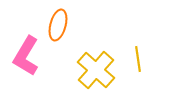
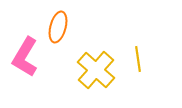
orange ellipse: moved 2 px down
pink L-shape: moved 1 px left, 1 px down
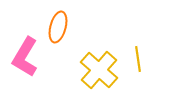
yellow cross: moved 3 px right
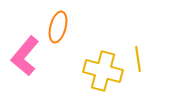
pink L-shape: moved 1 px up; rotated 9 degrees clockwise
yellow cross: moved 4 px right, 1 px down; rotated 27 degrees counterclockwise
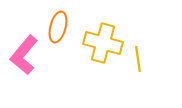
pink L-shape: moved 1 px left, 1 px up
yellow cross: moved 28 px up
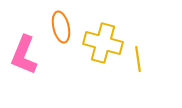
orange ellipse: moved 3 px right; rotated 28 degrees counterclockwise
pink L-shape: rotated 18 degrees counterclockwise
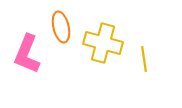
pink L-shape: moved 3 px right, 1 px up
yellow line: moved 6 px right
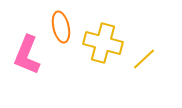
pink L-shape: moved 1 px down
yellow line: rotated 55 degrees clockwise
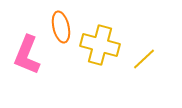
yellow cross: moved 3 px left, 2 px down
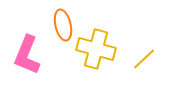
orange ellipse: moved 2 px right, 2 px up
yellow cross: moved 4 px left, 4 px down
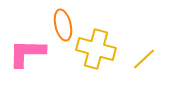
pink L-shape: moved 2 px up; rotated 69 degrees clockwise
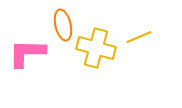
yellow cross: moved 1 px up
yellow line: moved 5 px left, 22 px up; rotated 20 degrees clockwise
